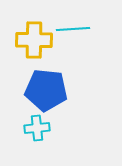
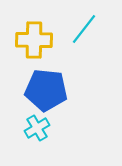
cyan line: moved 11 px right; rotated 48 degrees counterclockwise
cyan cross: rotated 25 degrees counterclockwise
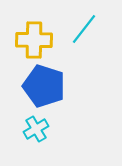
blue pentagon: moved 2 px left, 4 px up; rotated 12 degrees clockwise
cyan cross: moved 1 px left, 1 px down
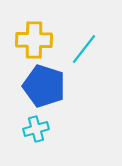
cyan line: moved 20 px down
cyan cross: rotated 15 degrees clockwise
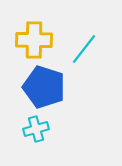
blue pentagon: moved 1 px down
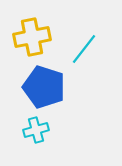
yellow cross: moved 2 px left, 3 px up; rotated 12 degrees counterclockwise
cyan cross: moved 1 px down
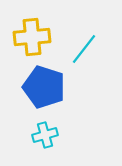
yellow cross: rotated 6 degrees clockwise
cyan cross: moved 9 px right, 5 px down
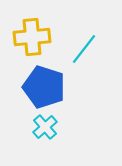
cyan cross: moved 8 px up; rotated 25 degrees counterclockwise
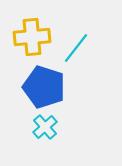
cyan line: moved 8 px left, 1 px up
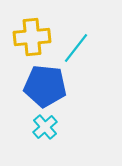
blue pentagon: moved 1 px right, 1 px up; rotated 12 degrees counterclockwise
